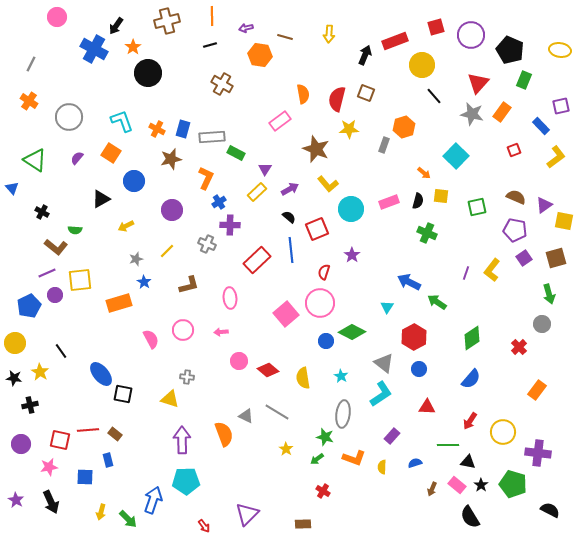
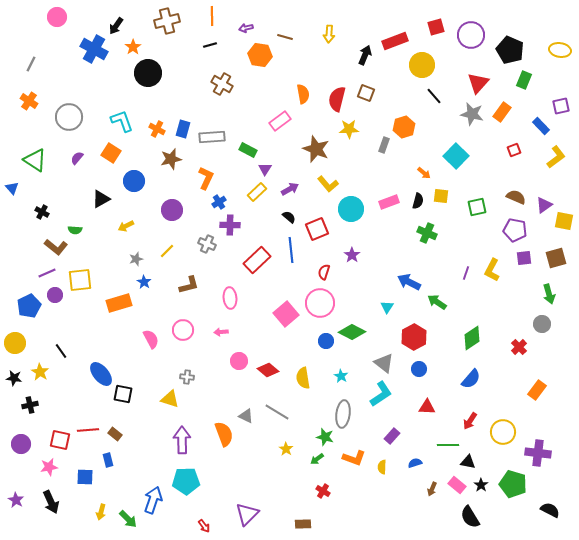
green rectangle at (236, 153): moved 12 px right, 3 px up
purple square at (524, 258): rotated 28 degrees clockwise
yellow L-shape at (492, 270): rotated 10 degrees counterclockwise
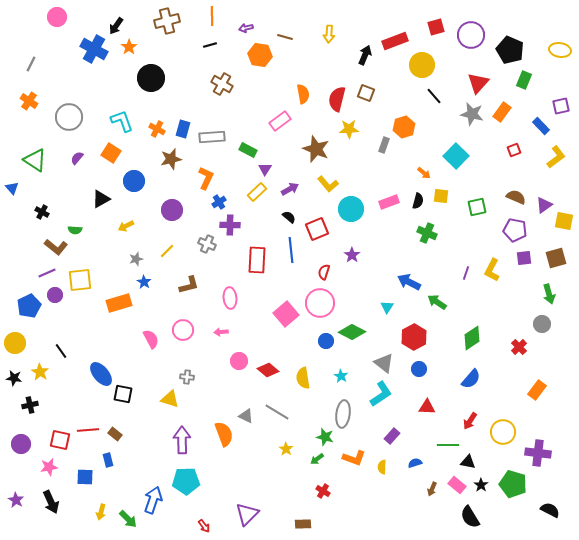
orange star at (133, 47): moved 4 px left
black circle at (148, 73): moved 3 px right, 5 px down
red rectangle at (257, 260): rotated 44 degrees counterclockwise
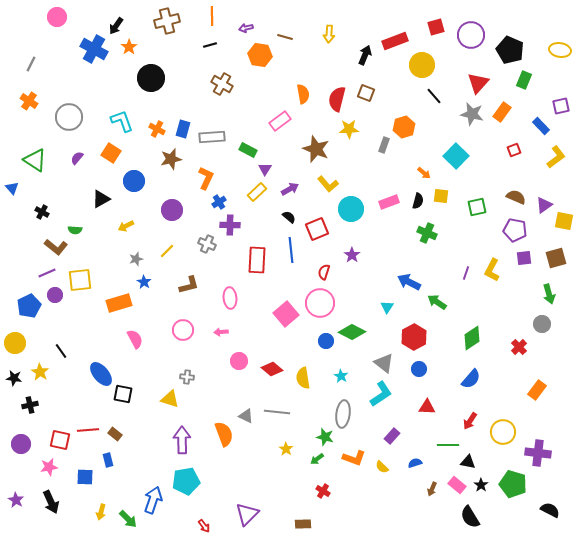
pink semicircle at (151, 339): moved 16 px left
red diamond at (268, 370): moved 4 px right, 1 px up
gray line at (277, 412): rotated 25 degrees counterclockwise
yellow semicircle at (382, 467): rotated 48 degrees counterclockwise
cyan pentagon at (186, 481): rotated 8 degrees counterclockwise
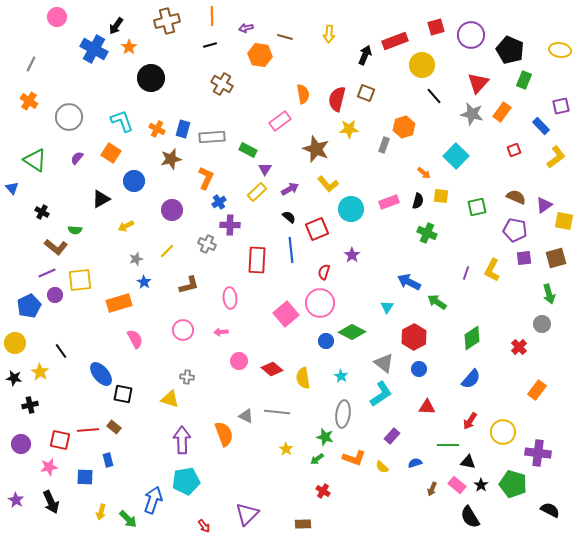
brown rectangle at (115, 434): moved 1 px left, 7 px up
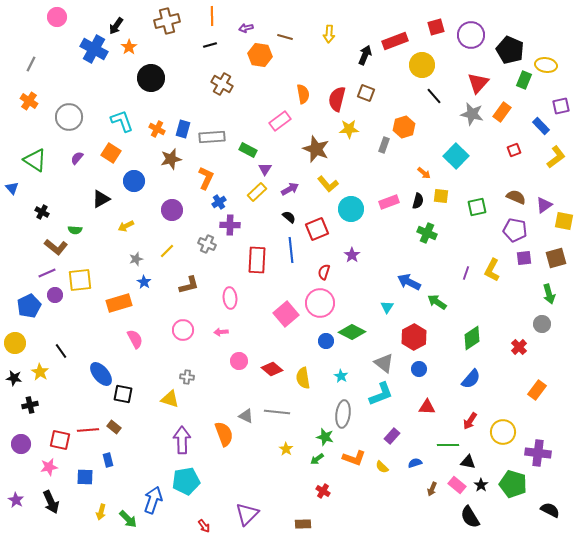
yellow ellipse at (560, 50): moved 14 px left, 15 px down
cyan L-shape at (381, 394): rotated 12 degrees clockwise
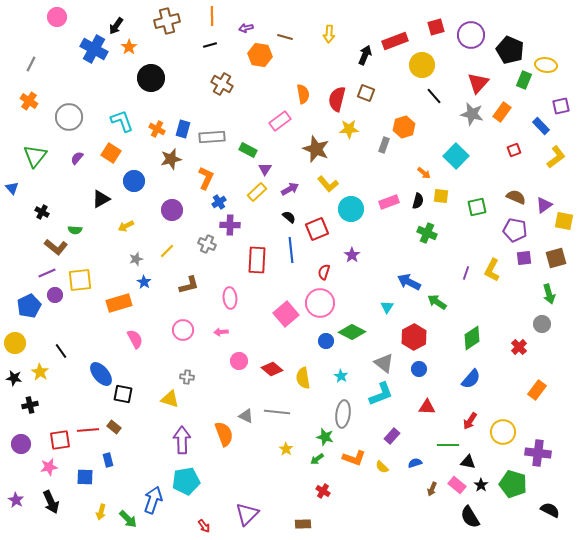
green triangle at (35, 160): moved 4 px up; rotated 35 degrees clockwise
red square at (60, 440): rotated 20 degrees counterclockwise
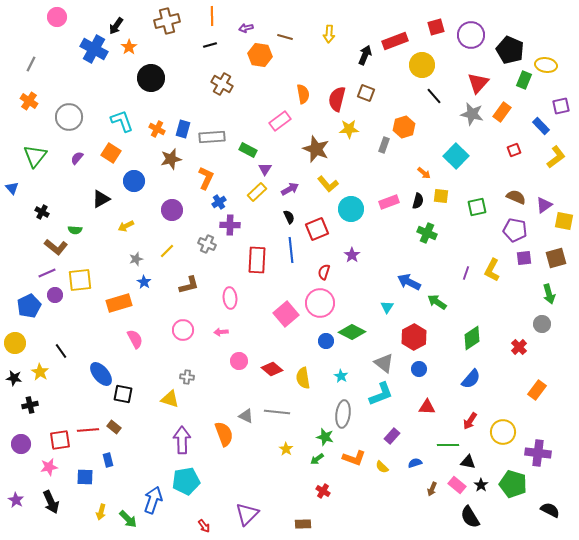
black semicircle at (289, 217): rotated 24 degrees clockwise
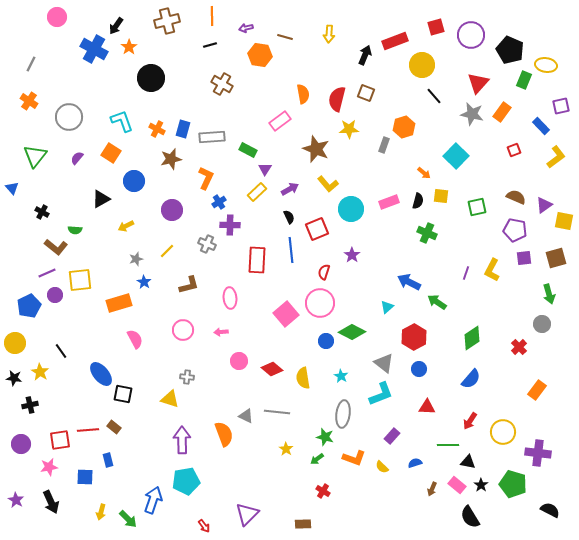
cyan triangle at (387, 307): rotated 16 degrees clockwise
